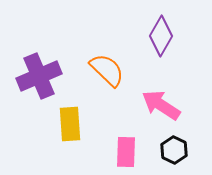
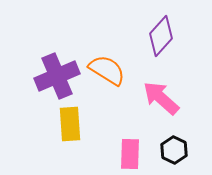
purple diamond: rotated 12 degrees clockwise
orange semicircle: rotated 12 degrees counterclockwise
purple cross: moved 18 px right
pink arrow: moved 7 px up; rotated 9 degrees clockwise
pink rectangle: moved 4 px right, 2 px down
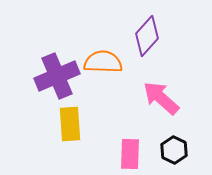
purple diamond: moved 14 px left
orange semicircle: moved 4 px left, 8 px up; rotated 30 degrees counterclockwise
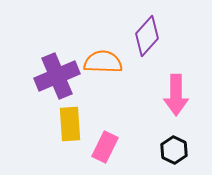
pink arrow: moved 15 px right, 3 px up; rotated 132 degrees counterclockwise
pink rectangle: moved 25 px left, 7 px up; rotated 24 degrees clockwise
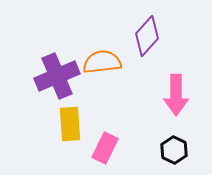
orange semicircle: moved 1 px left; rotated 9 degrees counterclockwise
pink rectangle: moved 1 px down
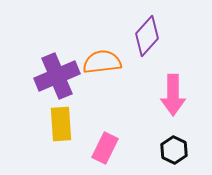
pink arrow: moved 3 px left
yellow rectangle: moved 9 px left
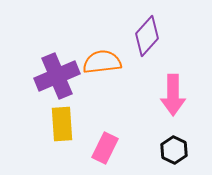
yellow rectangle: moved 1 px right
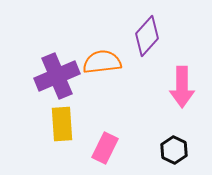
pink arrow: moved 9 px right, 8 px up
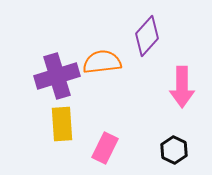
purple cross: rotated 6 degrees clockwise
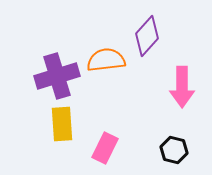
orange semicircle: moved 4 px right, 2 px up
black hexagon: rotated 12 degrees counterclockwise
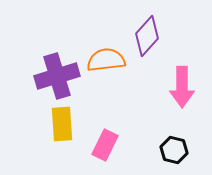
pink rectangle: moved 3 px up
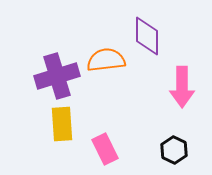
purple diamond: rotated 42 degrees counterclockwise
pink rectangle: moved 4 px down; rotated 52 degrees counterclockwise
black hexagon: rotated 12 degrees clockwise
